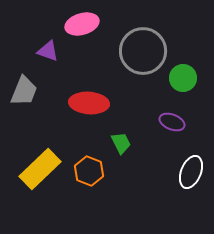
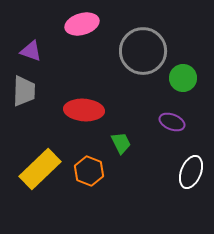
purple triangle: moved 17 px left
gray trapezoid: rotated 20 degrees counterclockwise
red ellipse: moved 5 px left, 7 px down
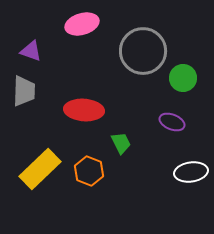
white ellipse: rotated 60 degrees clockwise
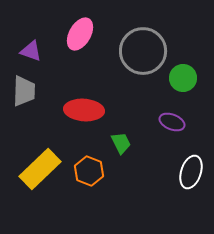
pink ellipse: moved 2 px left, 10 px down; rotated 44 degrees counterclockwise
white ellipse: rotated 64 degrees counterclockwise
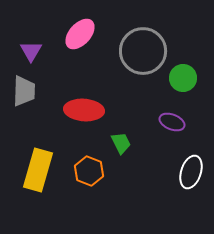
pink ellipse: rotated 12 degrees clockwise
purple triangle: rotated 40 degrees clockwise
yellow rectangle: moved 2 px left, 1 px down; rotated 30 degrees counterclockwise
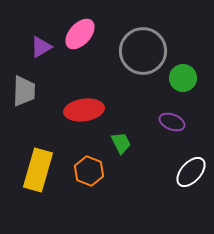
purple triangle: moved 10 px right, 4 px up; rotated 30 degrees clockwise
red ellipse: rotated 12 degrees counterclockwise
white ellipse: rotated 24 degrees clockwise
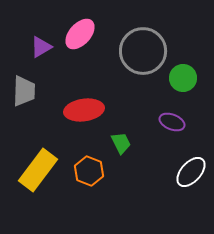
yellow rectangle: rotated 21 degrees clockwise
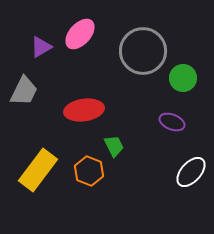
gray trapezoid: rotated 24 degrees clockwise
green trapezoid: moved 7 px left, 3 px down
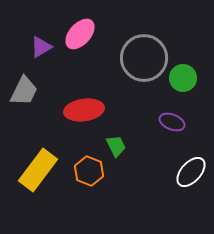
gray circle: moved 1 px right, 7 px down
green trapezoid: moved 2 px right
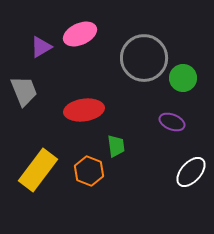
pink ellipse: rotated 24 degrees clockwise
gray trapezoid: rotated 48 degrees counterclockwise
green trapezoid: rotated 20 degrees clockwise
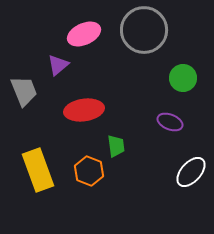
pink ellipse: moved 4 px right
purple triangle: moved 17 px right, 18 px down; rotated 10 degrees counterclockwise
gray circle: moved 28 px up
purple ellipse: moved 2 px left
yellow rectangle: rotated 57 degrees counterclockwise
